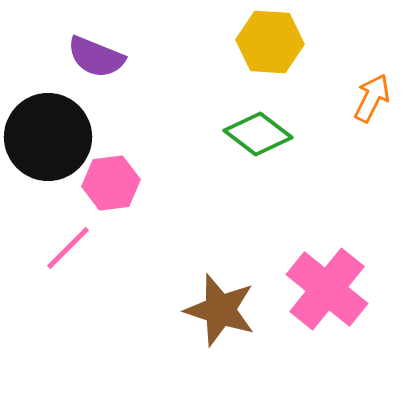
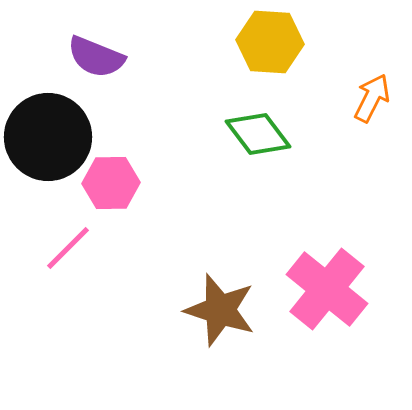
green diamond: rotated 16 degrees clockwise
pink hexagon: rotated 6 degrees clockwise
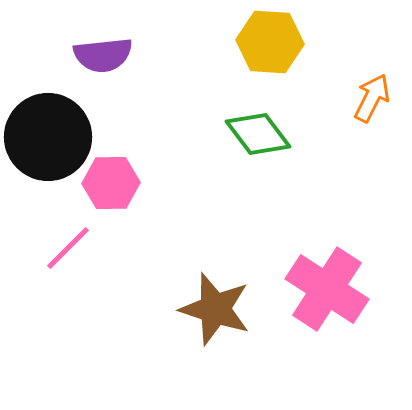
purple semicircle: moved 7 px right, 2 px up; rotated 28 degrees counterclockwise
pink cross: rotated 6 degrees counterclockwise
brown star: moved 5 px left, 1 px up
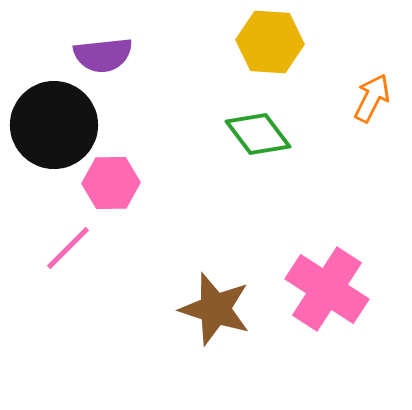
black circle: moved 6 px right, 12 px up
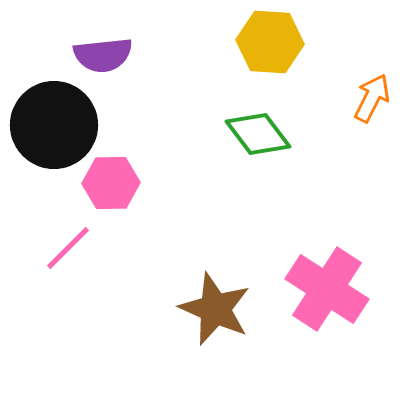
brown star: rotated 6 degrees clockwise
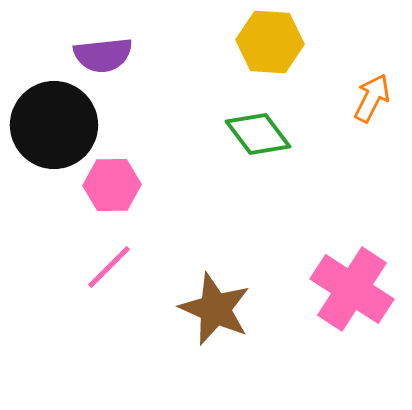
pink hexagon: moved 1 px right, 2 px down
pink line: moved 41 px right, 19 px down
pink cross: moved 25 px right
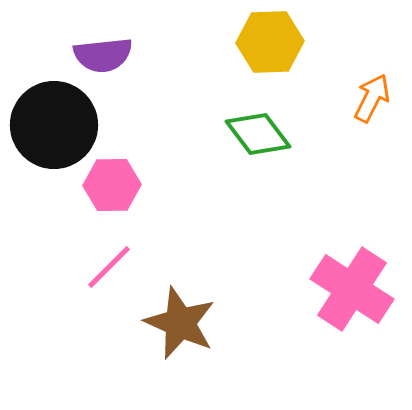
yellow hexagon: rotated 6 degrees counterclockwise
brown star: moved 35 px left, 14 px down
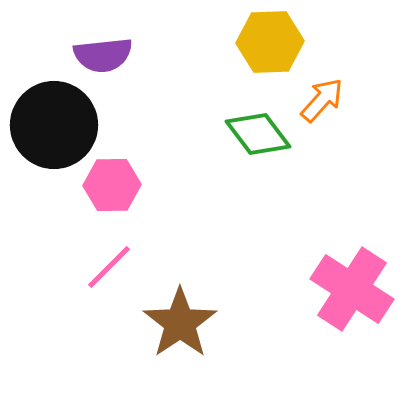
orange arrow: moved 50 px left, 2 px down; rotated 15 degrees clockwise
brown star: rotated 14 degrees clockwise
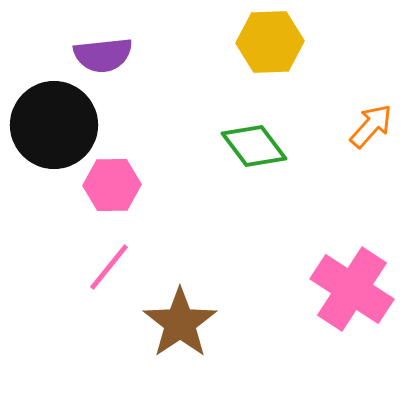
orange arrow: moved 49 px right, 26 px down
green diamond: moved 4 px left, 12 px down
pink line: rotated 6 degrees counterclockwise
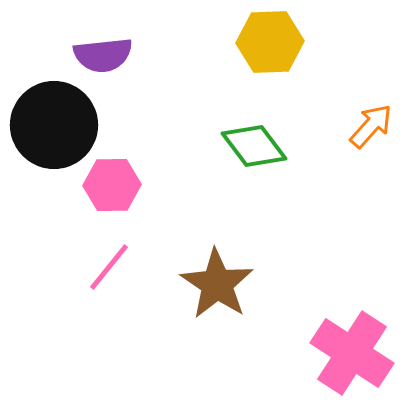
pink cross: moved 64 px down
brown star: moved 37 px right, 39 px up; rotated 4 degrees counterclockwise
